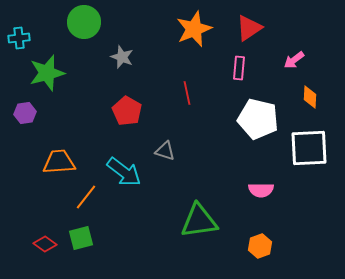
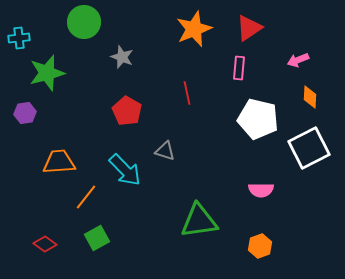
pink arrow: moved 4 px right; rotated 15 degrees clockwise
white square: rotated 24 degrees counterclockwise
cyan arrow: moved 1 px right, 2 px up; rotated 9 degrees clockwise
green square: moved 16 px right; rotated 15 degrees counterclockwise
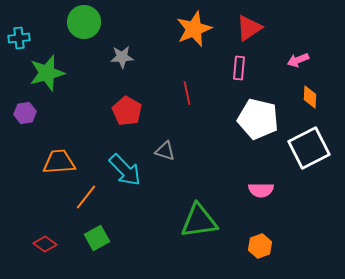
gray star: rotated 25 degrees counterclockwise
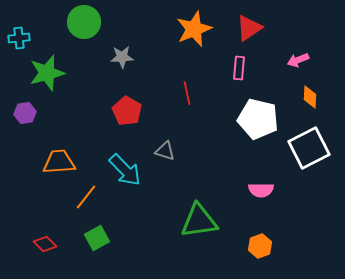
red diamond: rotated 10 degrees clockwise
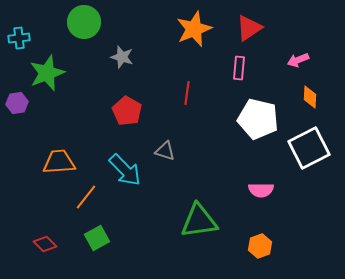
gray star: rotated 20 degrees clockwise
green star: rotated 6 degrees counterclockwise
red line: rotated 20 degrees clockwise
purple hexagon: moved 8 px left, 10 px up
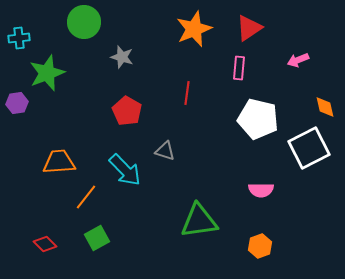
orange diamond: moved 15 px right, 10 px down; rotated 15 degrees counterclockwise
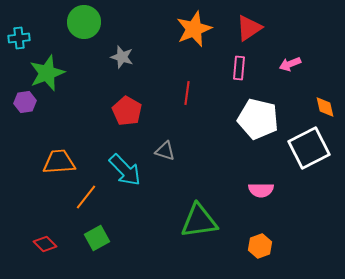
pink arrow: moved 8 px left, 4 px down
purple hexagon: moved 8 px right, 1 px up
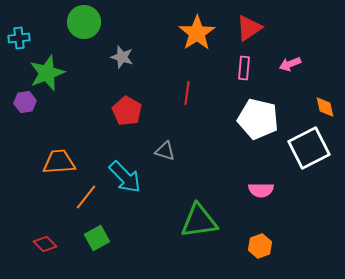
orange star: moved 3 px right, 4 px down; rotated 12 degrees counterclockwise
pink rectangle: moved 5 px right
cyan arrow: moved 7 px down
